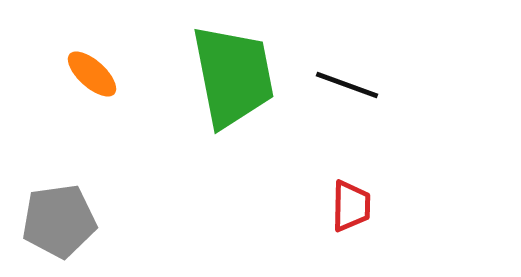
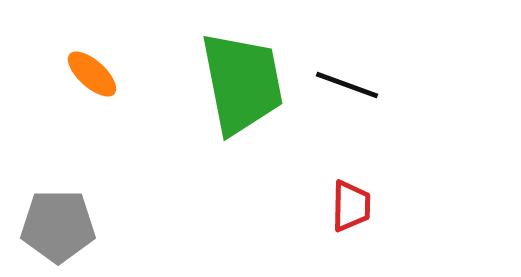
green trapezoid: moved 9 px right, 7 px down
gray pentagon: moved 1 px left, 5 px down; rotated 8 degrees clockwise
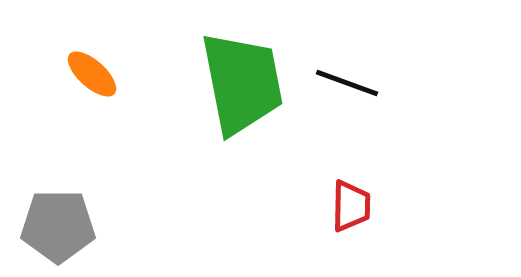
black line: moved 2 px up
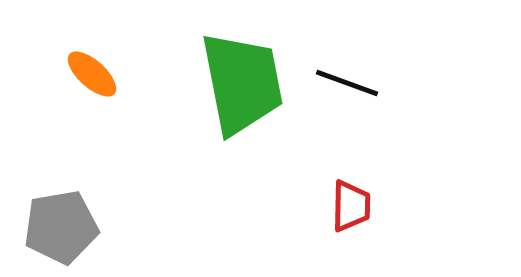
gray pentagon: moved 3 px right, 1 px down; rotated 10 degrees counterclockwise
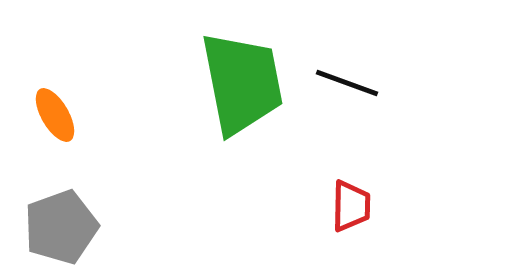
orange ellipse: moved 37 px left, 41 px down; rotated 18 degrees clockwise
gray pentagon: rotated 10 degrees counterclockwise
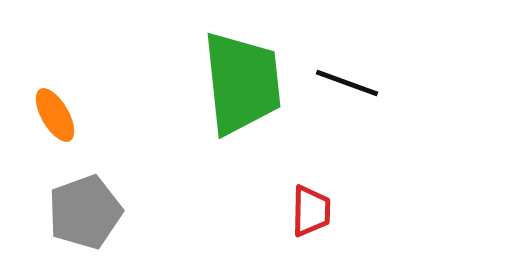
green trapezoid: rotated 5 degrees clockwise
red trapezoid: moved 40 px left, 5 px down
gray pentagon: moved 24 px right, 15 px up
